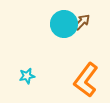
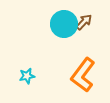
brown arrow: moved 2 px right
orange L-shape: moved 3 px left, 5 px up
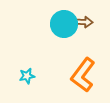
brown arrow: rotated 48 degrees clockwise
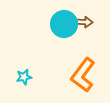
cyan star: moved 3 px left, 1 px down
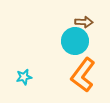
cyan circle: moved 11 px right, 17 px down
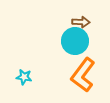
brown arrow: moved 3 px left
cyan star: rotated 21 degrees clockwise
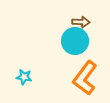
orange L-shape: moved 2 px right, 3 px down
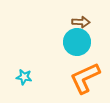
cyan circle: moved 2 px right, 1 px down
orange L-shape: rotated 28 degrees clockwise
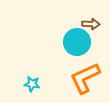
brown arrow: moved 10 px right, 2 px down
cyan star: moved 8 px right, 7 px down
